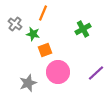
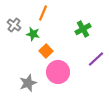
gray cross: moved 1 px left, 1 px down
orange square: moved 1 px right, 1 px down; rotated 24 degrees counterclockwise
purple line: moved 14 px up
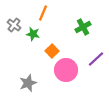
green cross: moved 2 px up
orange square: moved 6 px right
pink circle: moved 8 px right, 2 px up
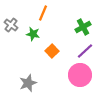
gray cross: moved 3 px left
purple line: moved 11 px left, 8 px up
pink circle: moved 14 px right, 5 px down
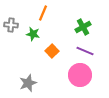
gray cross: rotated 32 degrees counterclockwise
purple line: rotated 66 degrees clockwise
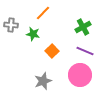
orange line: rotated 21 degrees clockwise
gray star: moved 15 px right, 2 px up
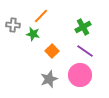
orange line: moved 2 px left, 3 px down
gray cross: moved 2 px right
purple line: rotated 12 degrees clockwise
gray star: moved 6 px right, 2 px up
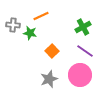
orange line: rotated 21 degrees clockwise
green star: moved 3 px left, 1 px up
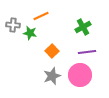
purple line: moved 2 px right, 1 px down; rotated 42 degrees counterclockwise
gray star: moved 3 px right, 3 px up
